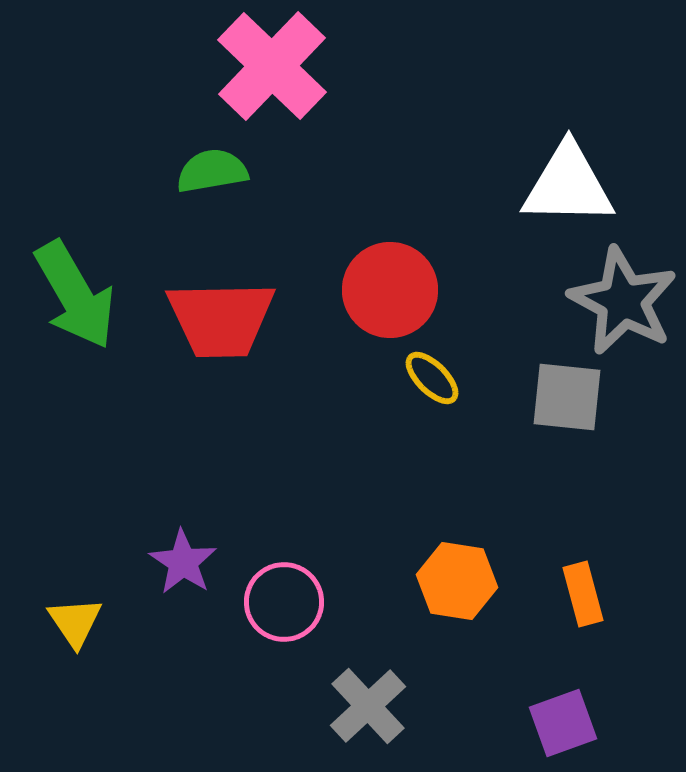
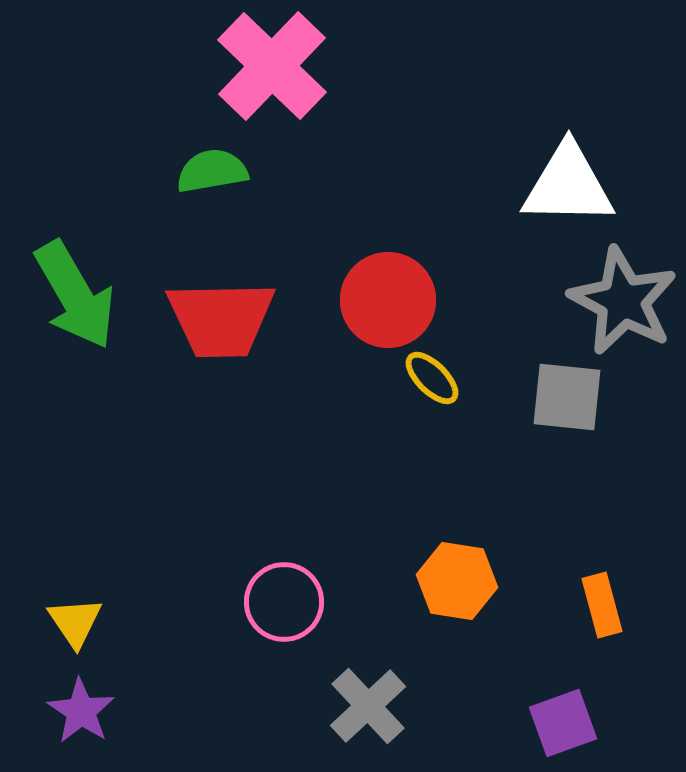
red circle: moved 2 px left, 10 px down
purple star: moved 102 px left, 149 px down
orange rectangle: moved 19 px right, 11 px down
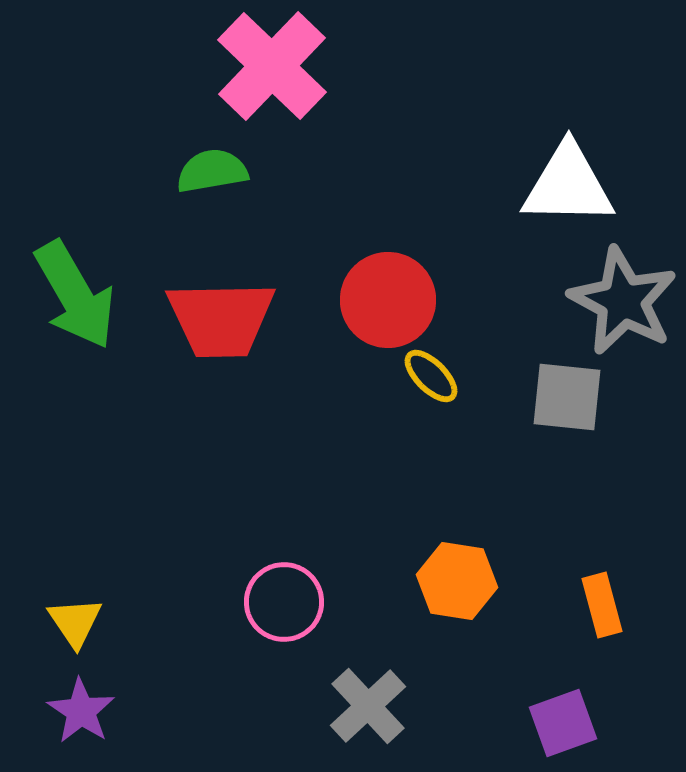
yellow ellipse: moved 1 px left, 2 px up
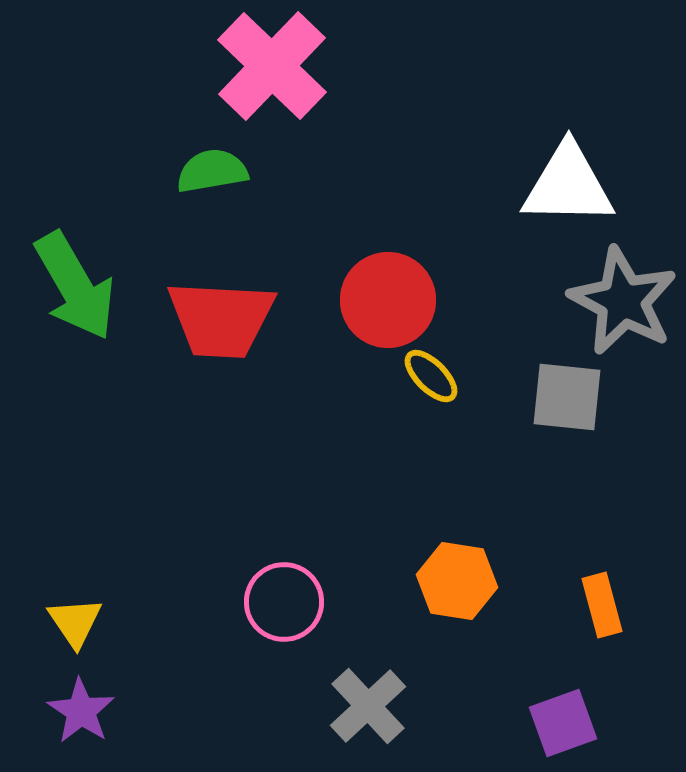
green arrow: moved 9 px up
red trapezoid: rotated 4 degrees clockwise
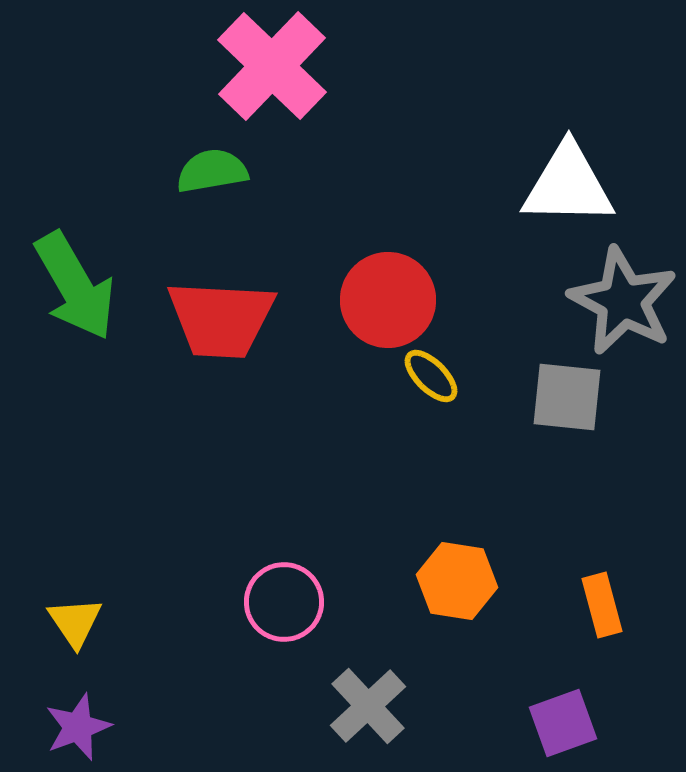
purple star: moved 3 px left, 16 px down; rotated 18 degrees clockwise
